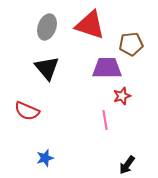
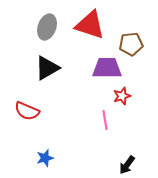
black triangle: rotated 40 degrees clockwise
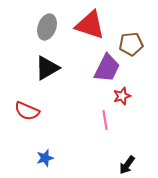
purple trapezoid: rotated 116 degrees clockwise
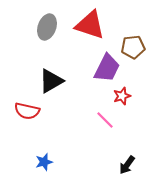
brown pentagon: moved 2 px right, 3 px down
black triangle: moved 4 px right, 13 px down
red semicircle: rotated 10 degrees counterclockwise
pink line: rotated 36 degrees counterclockwise
blue star: moved 1 px left, 4 px down
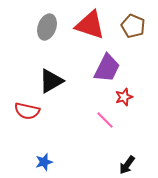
brown pentagon: moved 21 px up; rotated 30 degrees clockwise
red star: moved 2 px right, 1 px down
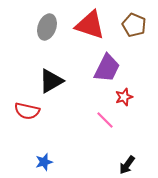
brown pentagon: moved 1 px right, 1 px up
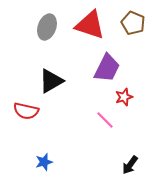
brown pentagon: moved 1 px left, 2 px up
red semicircle: moved 1 px left
black arrow: moved 3 px right
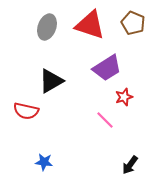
purple trapezoid: rotated 32 degrees clockwise
blue star: rotated 24 degrees clockwise
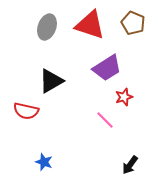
blue star: rotated 12 degrees clockwise
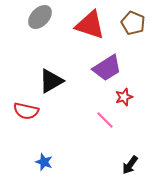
gray ellipse: moved 7 px left, 10 px up; rotated 25 degrees clockwise
